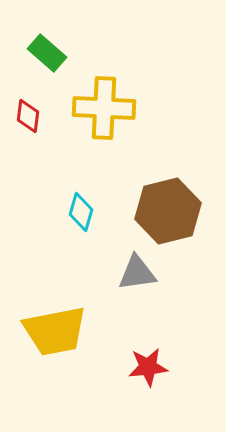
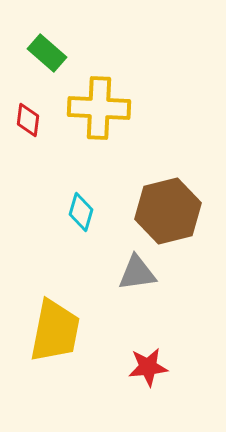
yellow cross: moved 5 px left
red diamond: moved 4 px down
yellow trapezoid: rotated 68 degrees counterclockwise
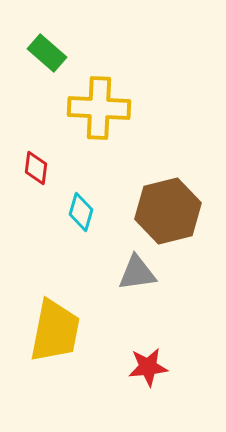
red diamond: moved 8 px right, 48 px down
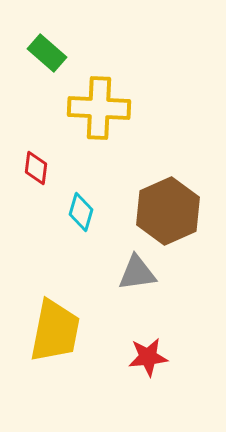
brown hexagon: rotated 10 degrees counterclockwise
red star: moved 10 px up
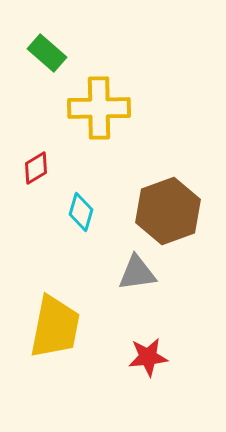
yellow cross: rotated 4 degrees counterclockwise
red diamond: rotated 52 degrees clockwise
brown hexagon: rotated 4 degrees clockwise
yellow trapezoid: moved 4 px up
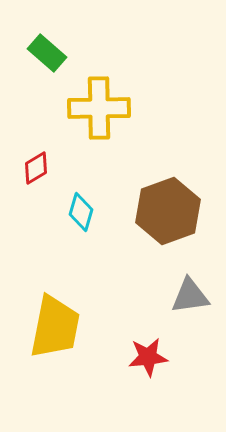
gray triangle: moved 53 px right, 23 px down
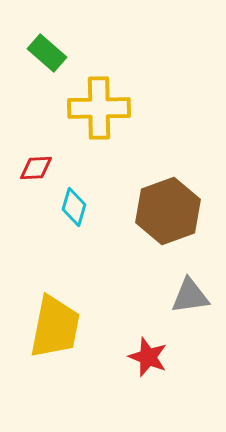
red diamond: rotated 28 degrees clockwise
cyan diamond: moved 7 px left, 5 px up
red star: rotated 27 degrees clockwise
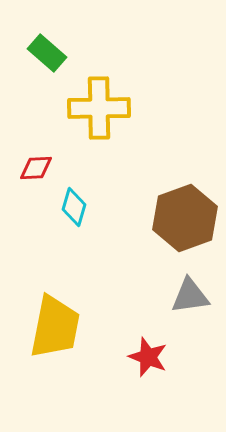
brown hexagon: moved 17 px right, 7 px down
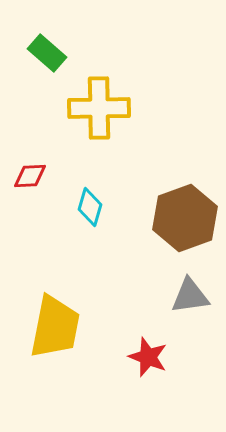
red diamond: moved 6 px left, 8 px down
cyan diamond: moved 16 px right
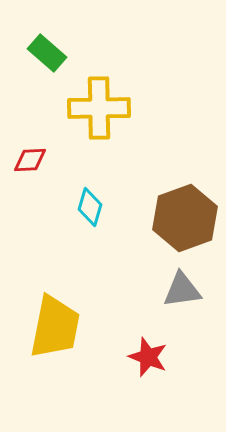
red diamond: moved 16 px up
gray triangle: moved 8 px left, 6 px up
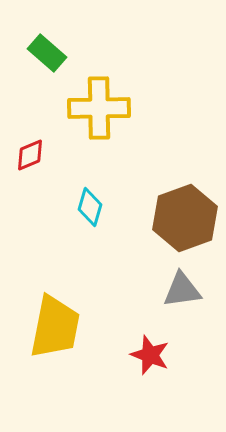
red diamond: moved 5 px up; rotated 20 degrees counterclockwise
red star: moved 2 px right, 2 px up
